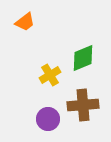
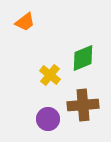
yellow cross: rotated 20 degrees counterclockwise
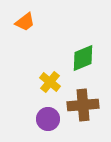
yellow cross: moved 7 px down
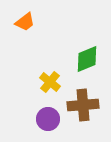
green diamond: moved 4 px right, 1 px down
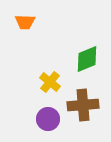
orange trapezoid: rotated 40 degrees clockwise
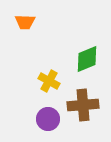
yellow cross: moved 1 px left, 1 px up; rotated 10 degrees counterclockwise
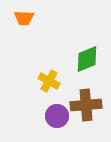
orange trapezoid: moved 1 px left, 4 px up
brown cross: moved 3 px right
purple circle: moved 9 px right, 3 px up
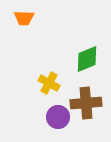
yellow cross: moved 2 px down
brown cross: moved 2 px up
purple circle: moved 1 px right, 1 px down
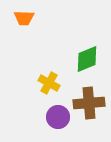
brown cross: moved 3 px right
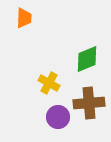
orange trapezoid: rotated 90 degrees counterclockwise
